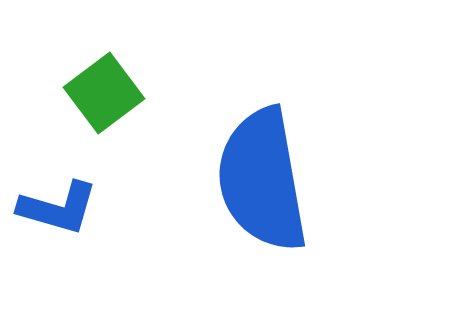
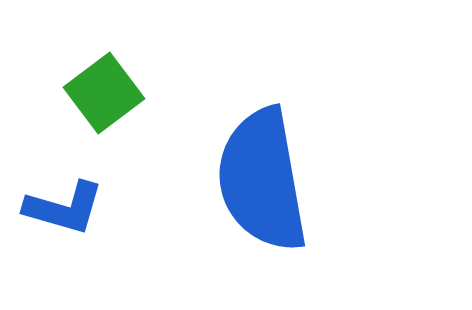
blue L-shape: moved 6 px right
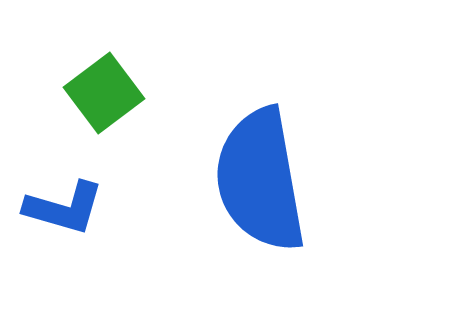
blue semicircle: moved 2 px left
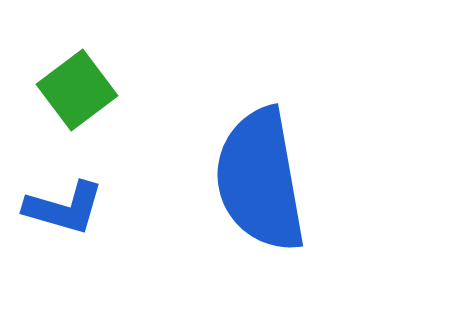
green square: moved 27 px left, 3 px up
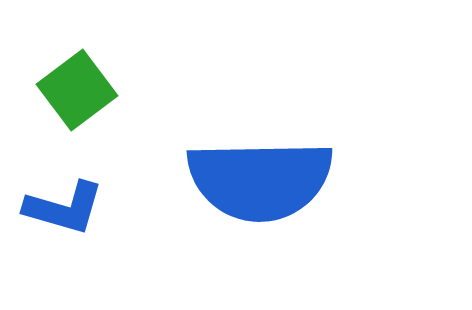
blue semicircle: rotated 81 degrees counterclockwise
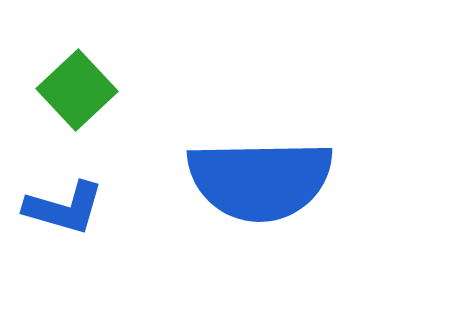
green square: rotated 6 degrees counterclockwise
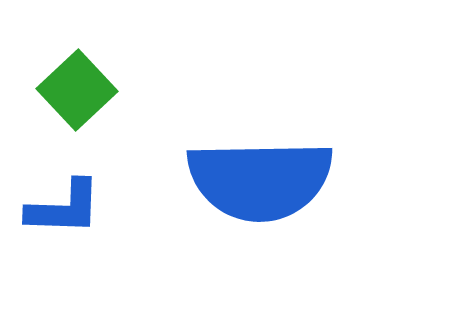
blue L-shape: rotated 14 degrees counterclockwise
